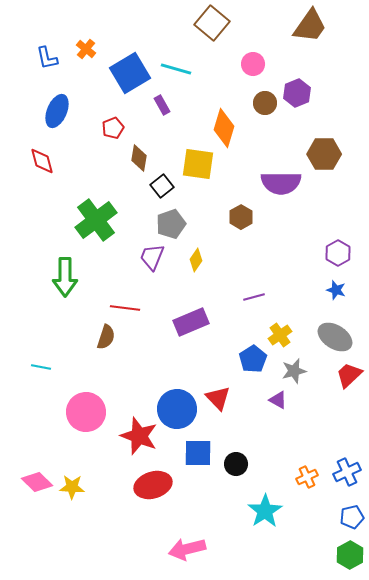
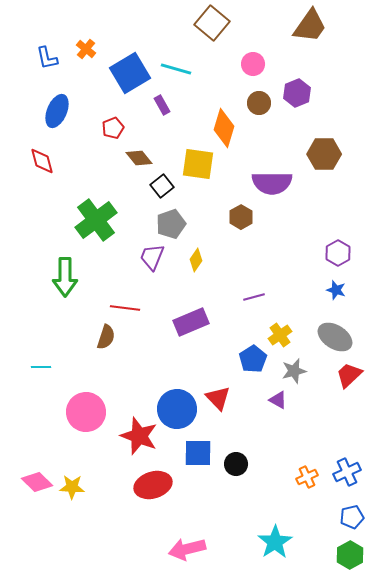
brown circle at (265, 103): moved 6 px left
brown diamond at (139, 158): rotated 48 degrees counterclockwise
purple semicircle at (281, 183): moved 9 px left
cyan line at (41, 367): rotated 12 degrees counterclockwise
cyan star at (265, 511): moved 10 px right, 31 px down
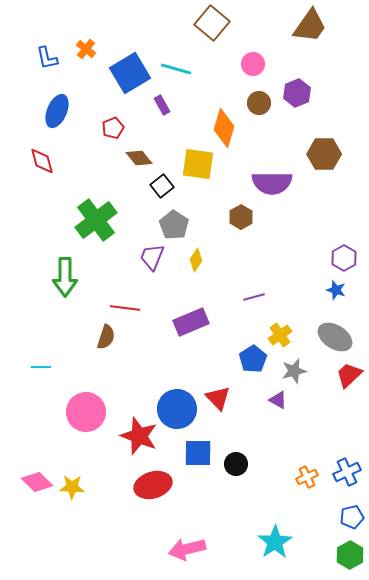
gray pentagon at (171, 224): moved 3 px right, 1 px down; rotated 20 degrees counterclockwise
purple hexagon at (338, 253): moved 6 px right, 5 px down
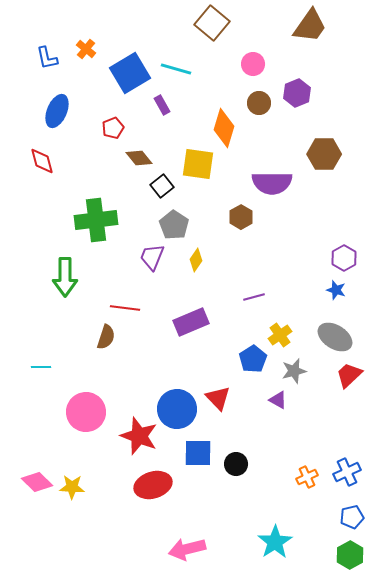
green cross at (96, 220): rotated 30 degrees clockwise
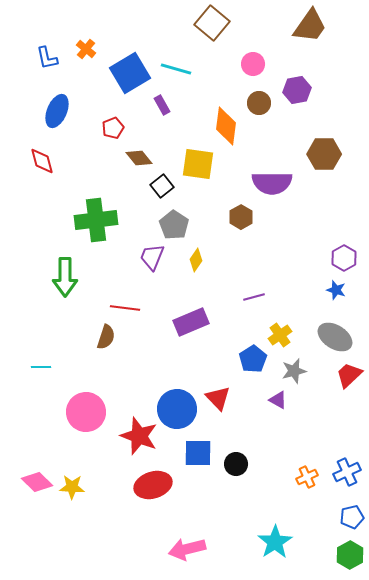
purple hexagon at (297, 93): moved 3 px up; rotated 12 degrees clockwise
orange diamond at (224, 128): moved 2 px right, 2 px up; rotated 9 degrees counterclockwise
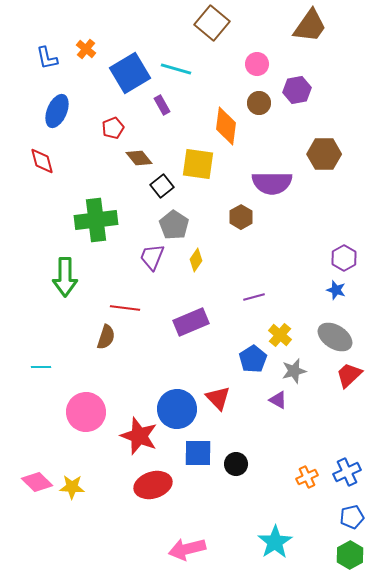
pink circle at (253, 64): moved 4 px right
yellow cross at (280, 335): rotated 15 degrees counterclockwise
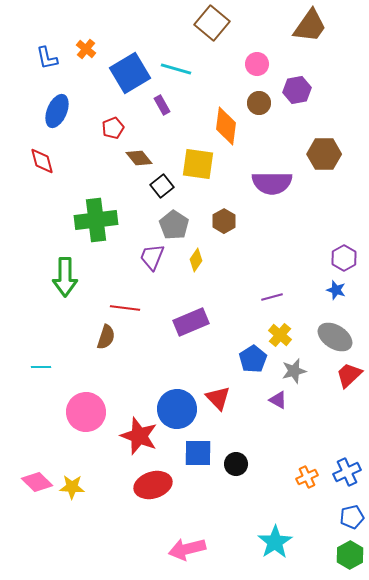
brown hexagon at (241, 217): moved 17 px left, 4 px down
purple line at (254, 297): moved 18 px right
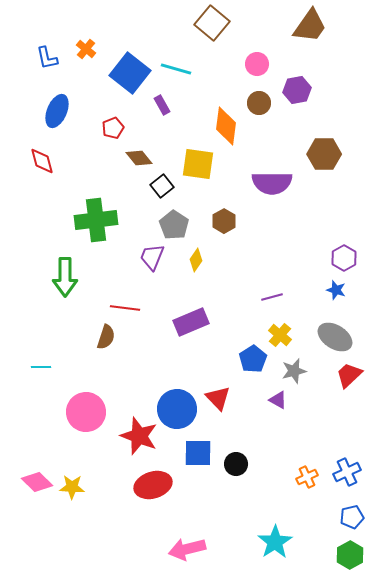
blue square at (130, 73): rotated 21 degrees counterclockwise
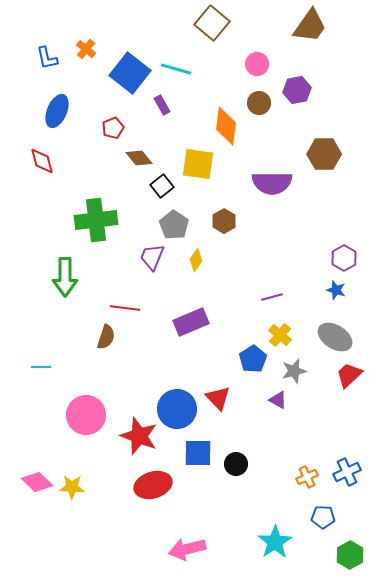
pink circle at (86, 412): moved 3 px down
blue pentagon at (352, 517): moved 29 px left; rotated 15 degrees clockwise
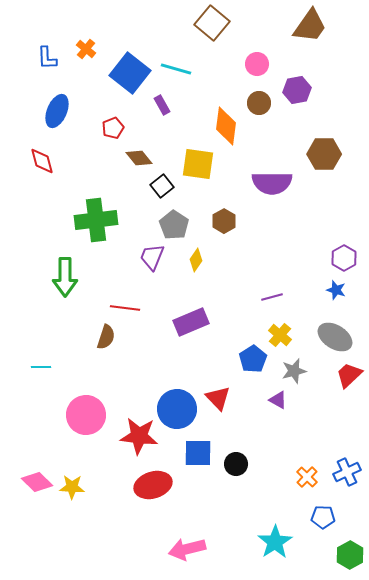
blue L-shape at (47, 58): rotated 10 degrees clockwise
red star at (139, 436): rotated 15 degrees counterclockwise
orange cross at (307, 477): rotated 20 degrees counterclockwise
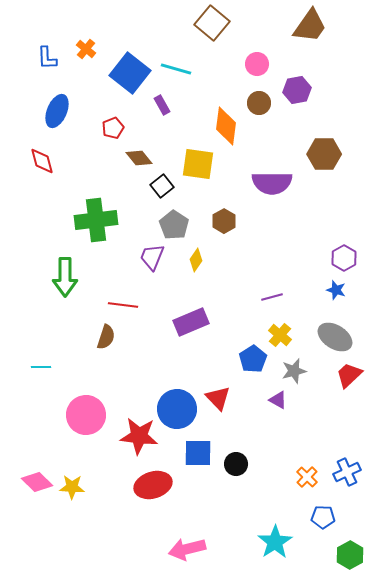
red line at (125, 308): moved 2 px left, 3 px up
